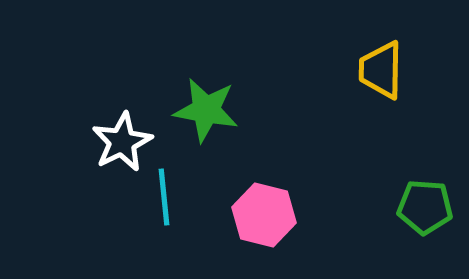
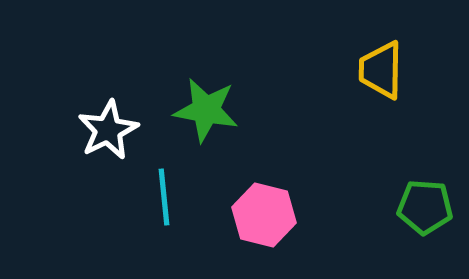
white star: moved 14 px left, 12 px up
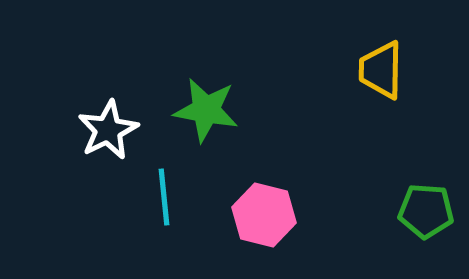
green pentagon: moved 1 px right, 4 px down
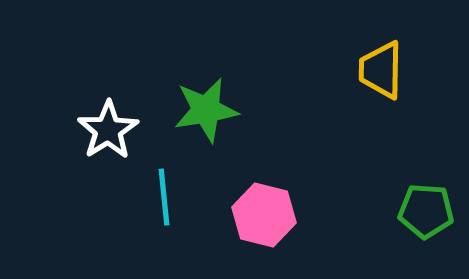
green star: rotated 20 degrees counterclockwise
white star: rotated 6 degrees counterclockwise
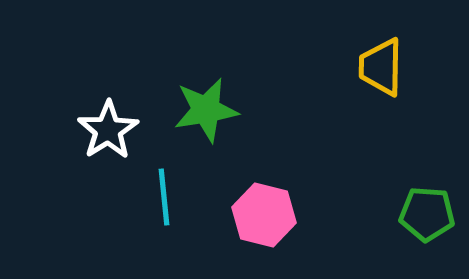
yellow trapezoid: moved 3 px up
green pentagon: moved 1 px right, 3 px down
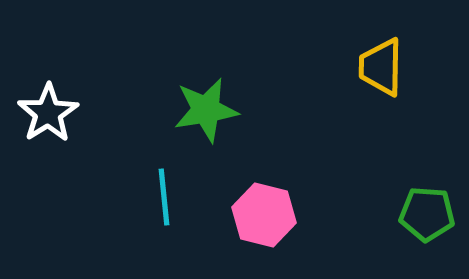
white star: moved 60 px left, 17 px up
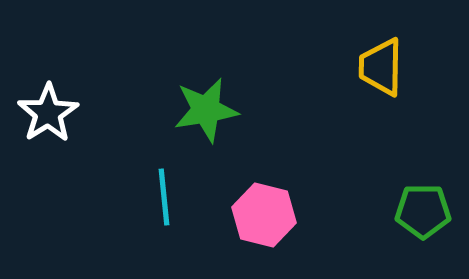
green pentagon: moved 4 px left, 3 px up; rotated 4 degrees counterclockwise
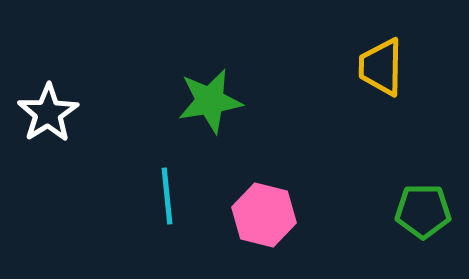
green star: moved 4 px right, 9 px up
cyan line: moved 3 px right, 1 px up
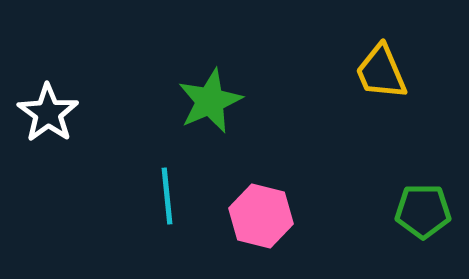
yellow trapezoid: moved 5 px down; rotated 24 degrees counterclockwise
green star: rotated 14 degrees counterclockwise
white star: rotated 4 degrees counterclockwise
pink hexagon: moved 3 px left, 1 px down
